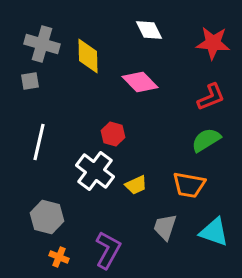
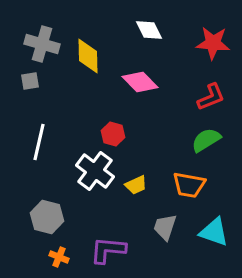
purple L-shape: rotated 114 degrees counterclockwise
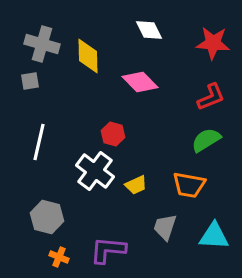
cyan triangle: moved 4 px down; rotated 16 degrees counterclockwise
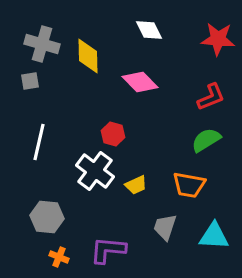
red star: moved 5 px right, 4 px up
gray hexagon: rotated 8 degrees counterclockwise
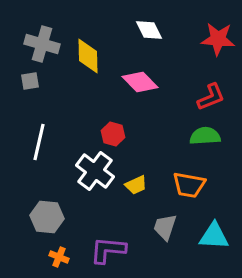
green semicircle: moved 1 px left, 4 px up; rotated 28 degrees clockwise
